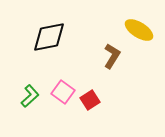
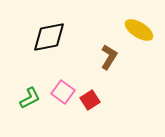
brown L-shape: moved 3 px left, 1 px down
green L-shape: moved 2 px down; rotated 15 degrees clockwise
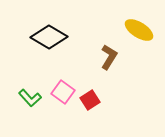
black diamond: rotated 42 degrees clockwise
green L-shape: rotated 75 degrees clockwise
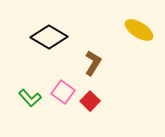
brown L-shape: moved 16 px left, 6 px down
red square: moved 1 px down; rotated 12 degrees counterclockwise
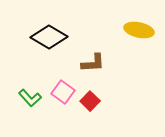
yellow ellipse: rotated 20 degrees counterclockwise
brown L-shape: rotated 55 degrees clockwise
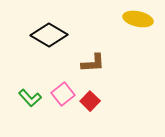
yellow ellipse: moved 1 px left, 11 px up
black diamond: moved 2 px up
pink square: moved 2 px down; rotated 15 degrees clockwise
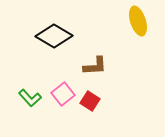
yellow ellipse: moved 2 px down; rotated 60 degrees clockwise
black diamond: moved 5 px right, 1 px down
brown L-shape: moved 2 px right, 3 px down
red square: rotated 12 degrees counterclockwise
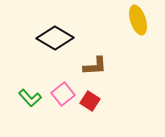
yellow ellipse: moved 1 px up
black diamond: moved 1 px right, 2 px down
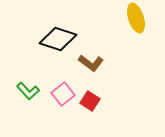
yellow ellipse: moved 2 px left, 2 px up
black diamond: moved 3 px right, 1 px down; rotated 12 degrees counterclockwise
brown L-shape: moved 4 px left, 3 px up; rotated 40 degrees clockwise
green L-shape: moved 2 px left, 7 px up
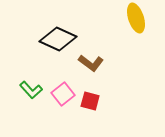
black diamond: rotated 6 degrees clockwise
green L-shape: moved 3 px right, 1 px up
red square: rotated 18 degrees counterclockwise
